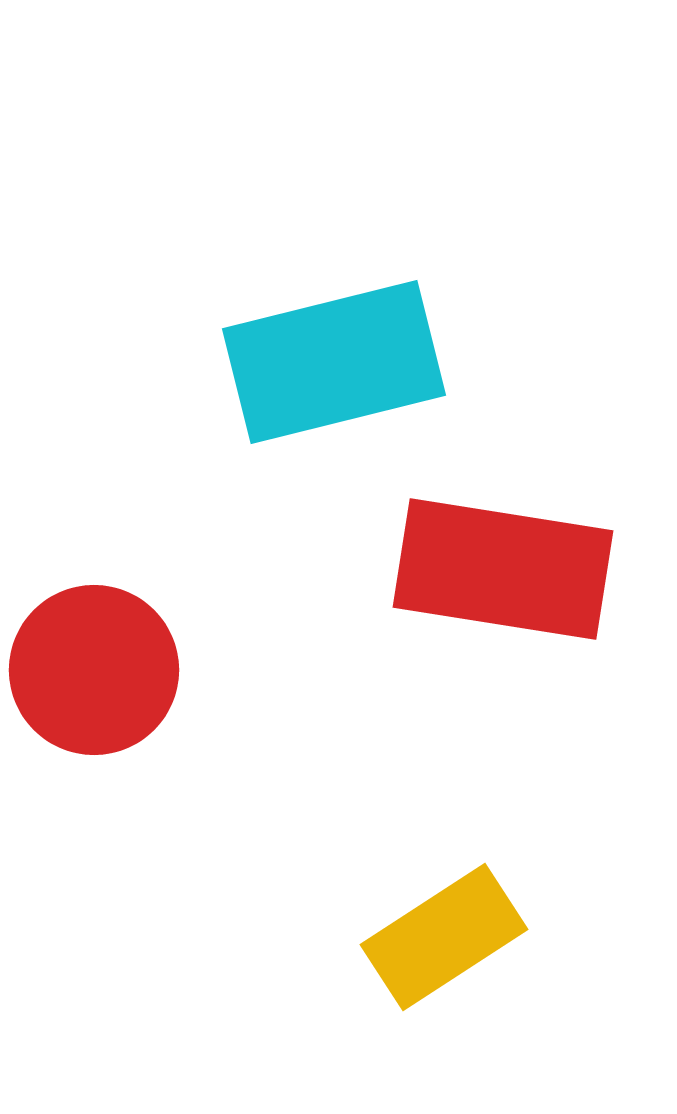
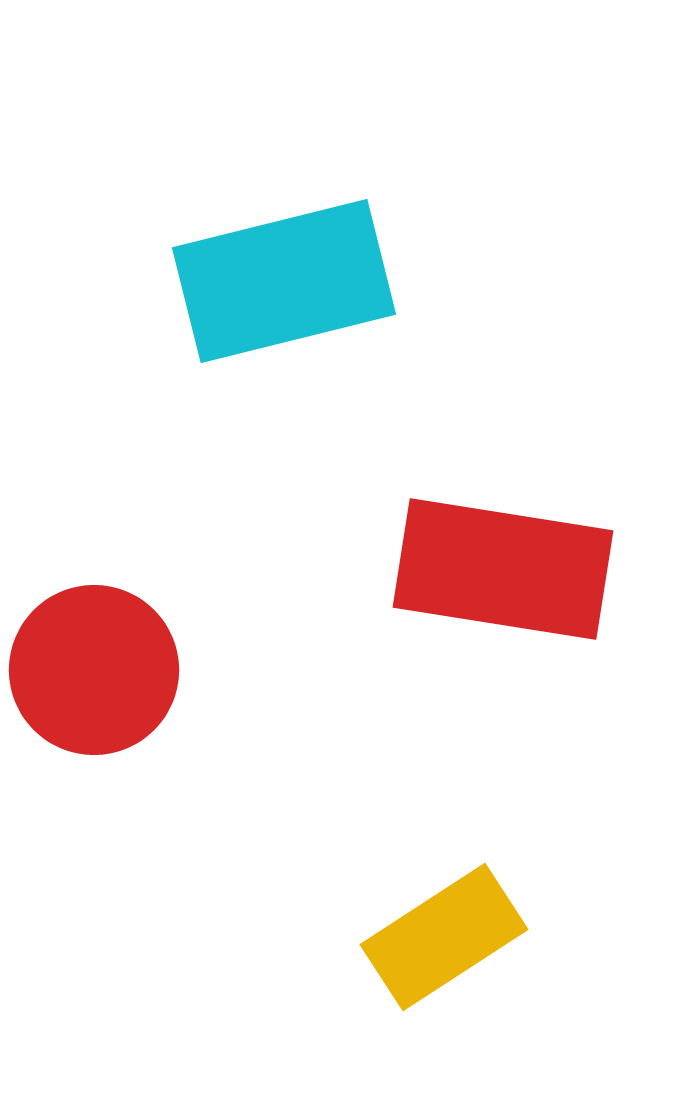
cyan rectangle: moved 50 px left, 81 px up
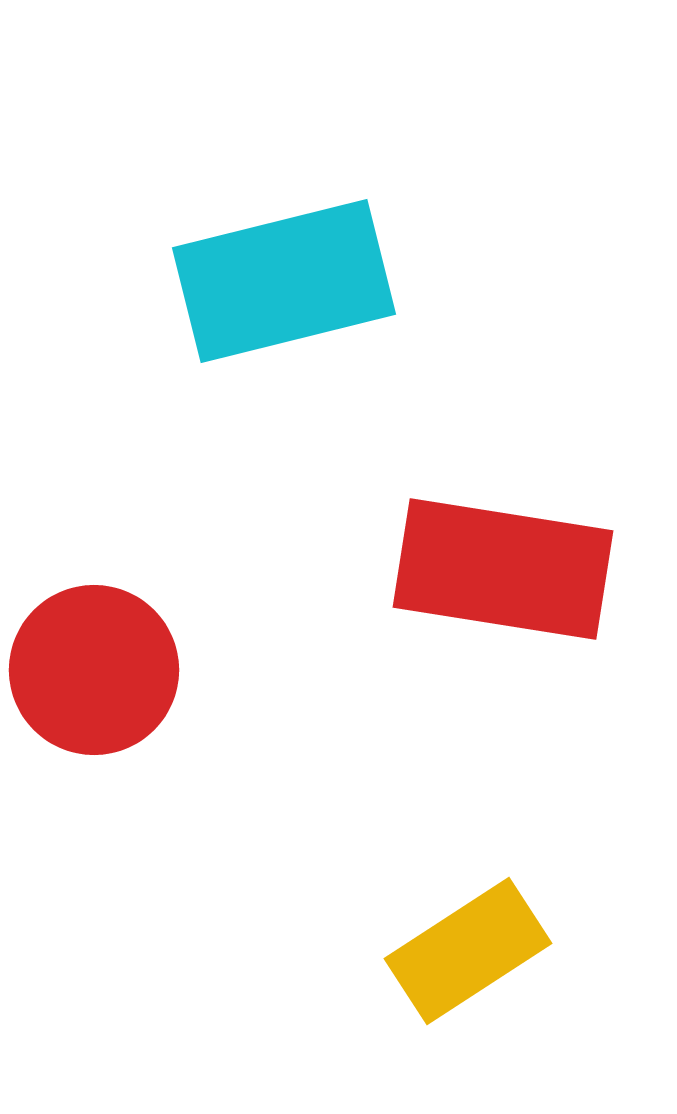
yellow rectangle: moved 24 px right, 14 px down
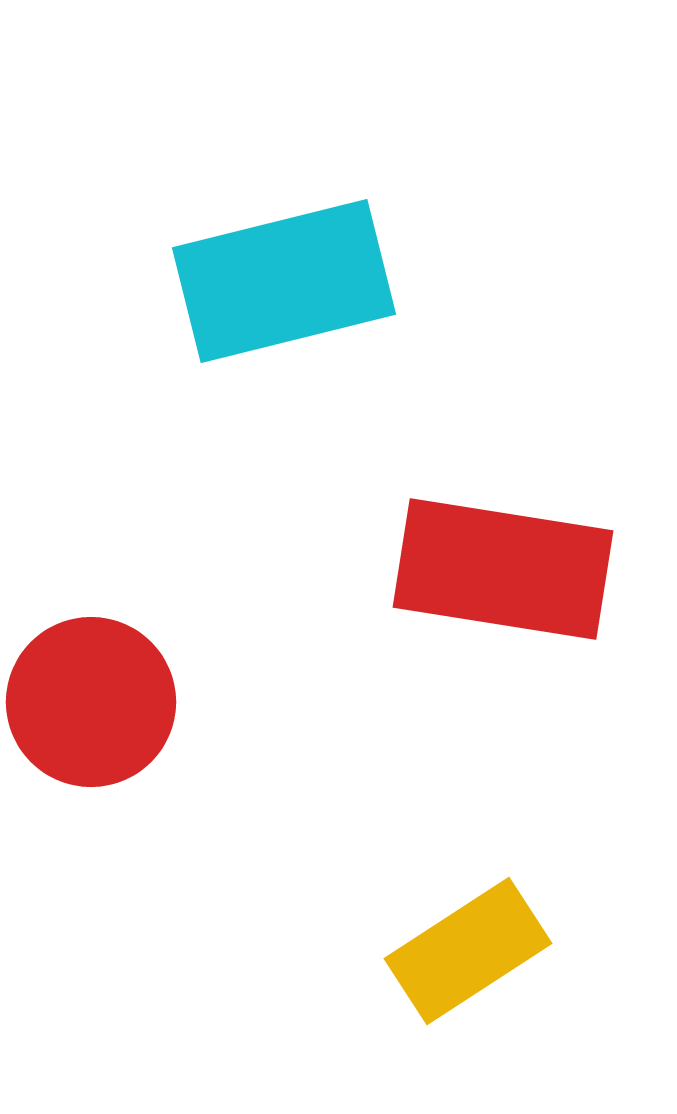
red circle: moved 3 px left, 32 px down
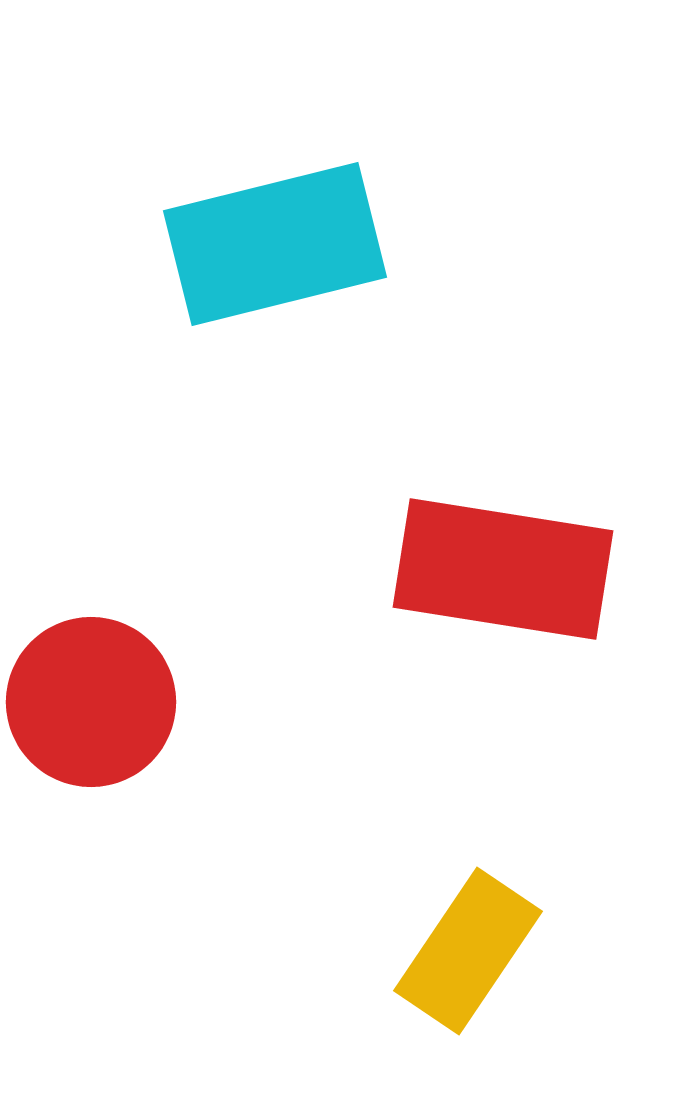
cyan rectangle: moved 9 px left, 37 px up
yellow rectangle: rotated 23 degrees counterclockwise
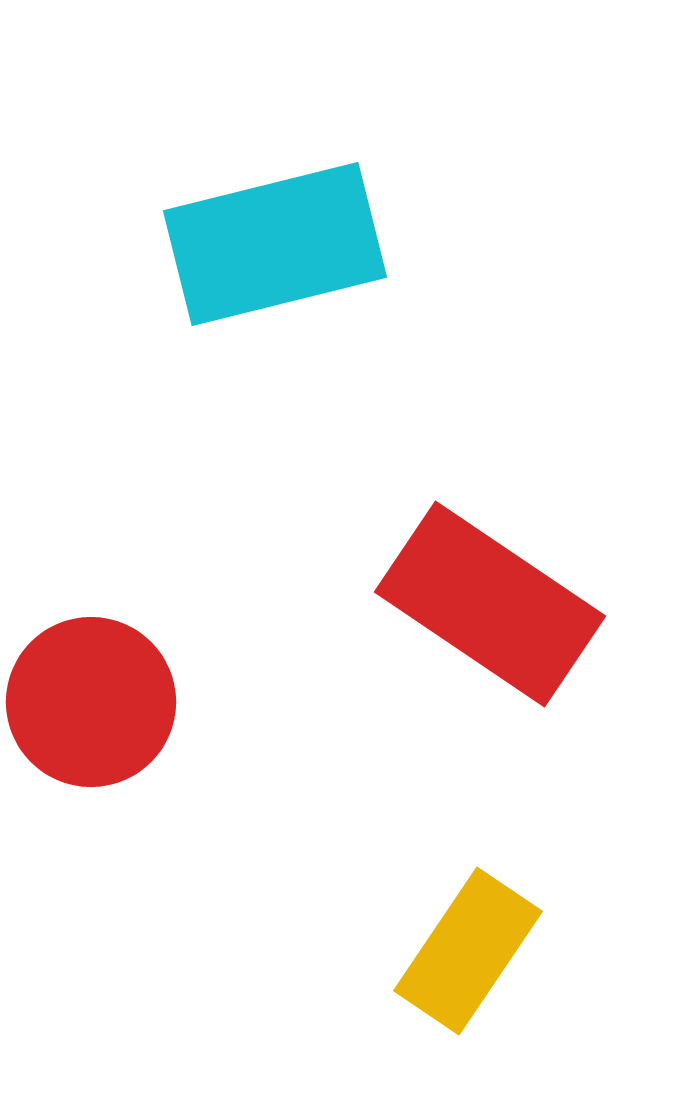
red rectangle: moved 13 px left, 35 px down; rotated 25 degrees clockwise
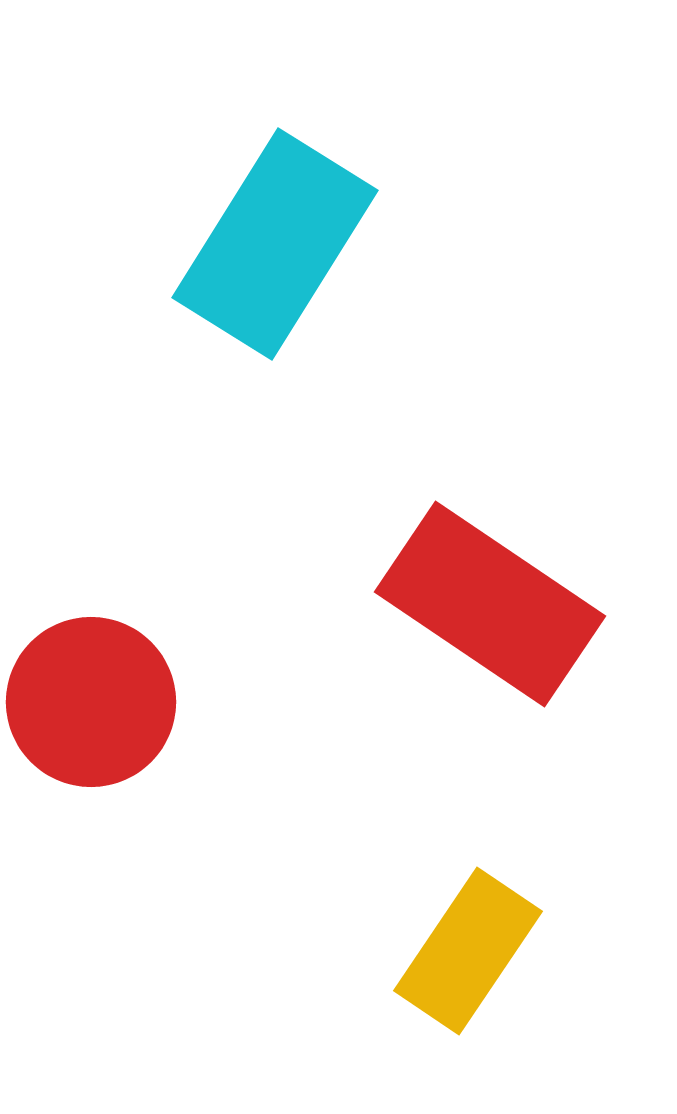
cyan rectangle: rotated 44 degrees counterclockwise
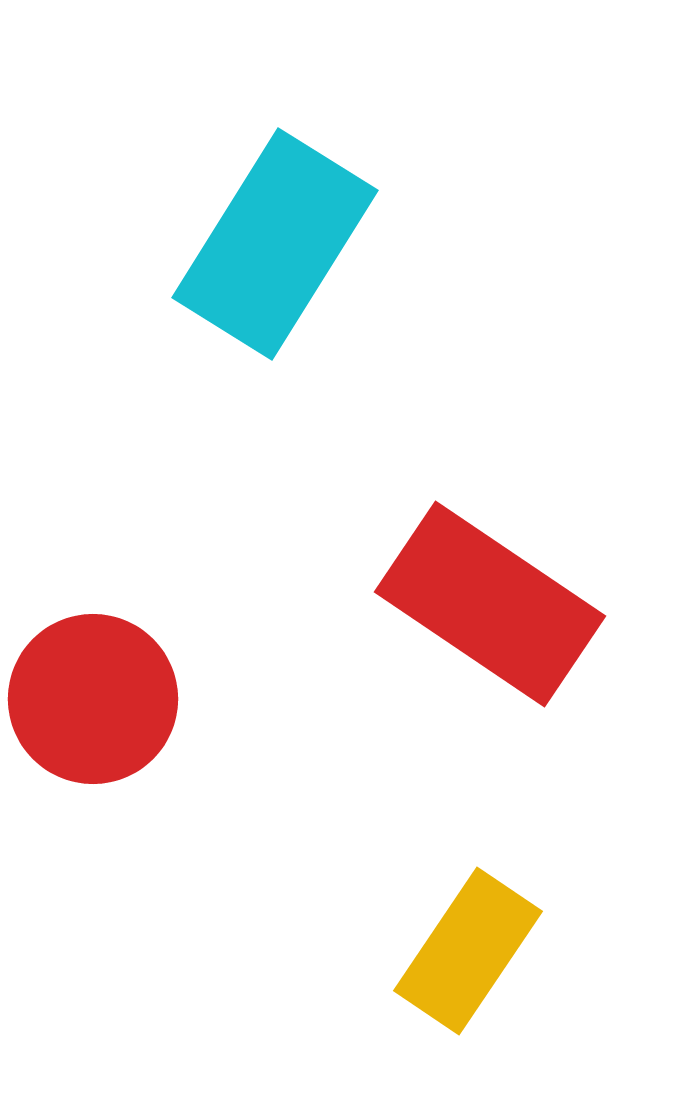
red circle: moved 2 px right, 3 px up
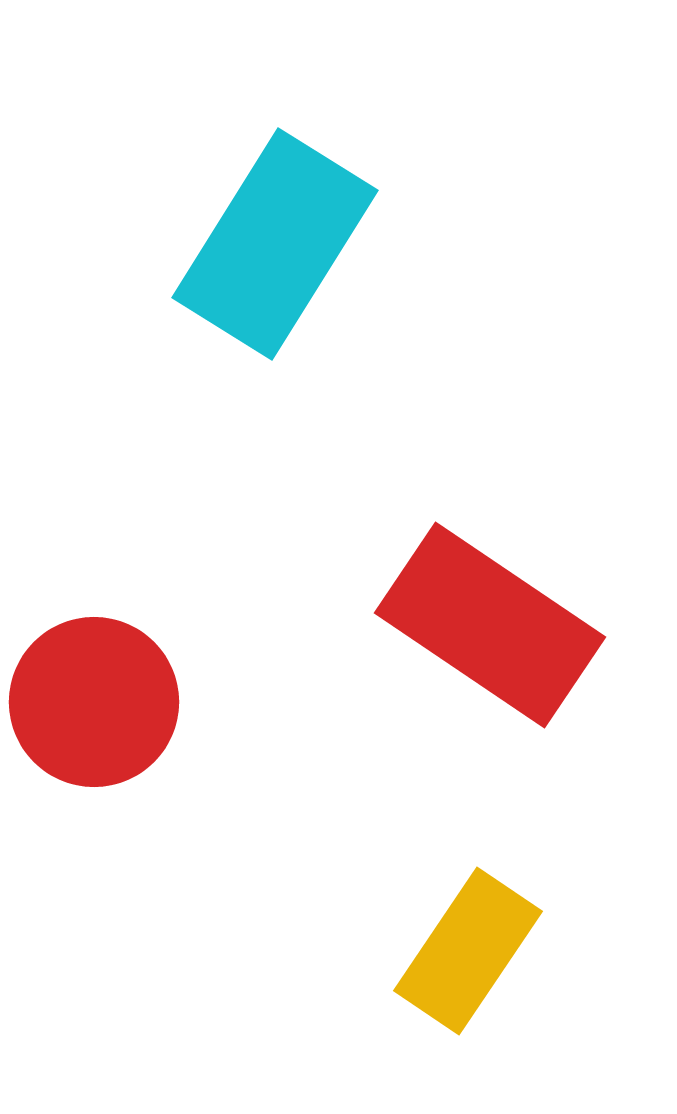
red rectangle: moved 21 px down
red circle: moved 1 px right, 3 px down
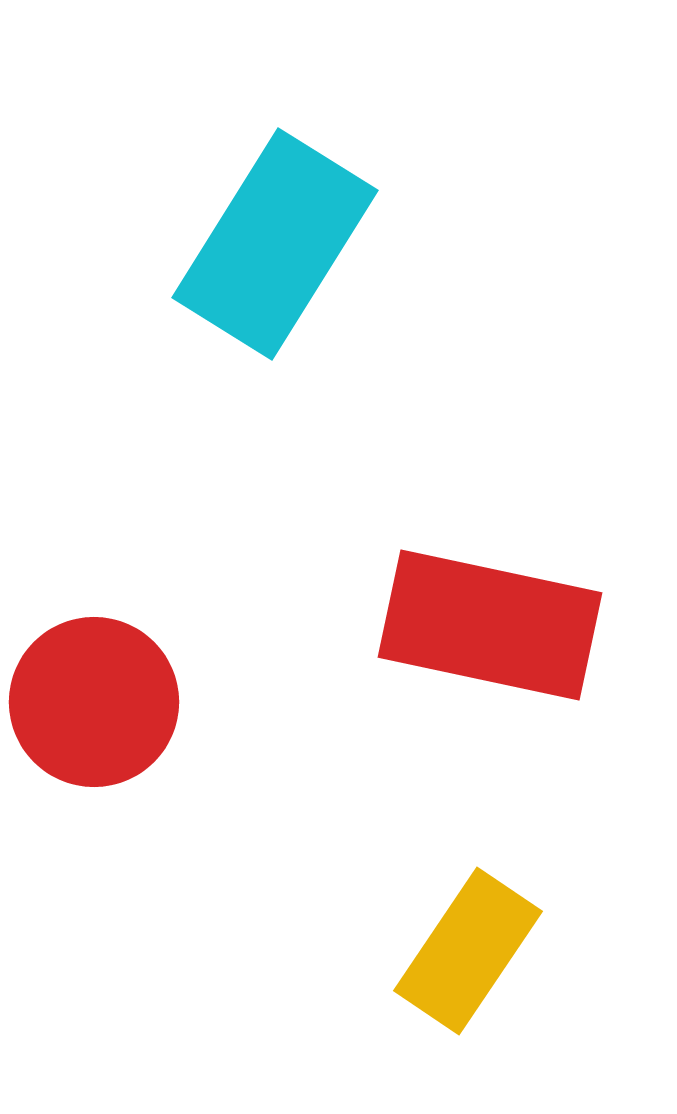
red rectangle: rotated 22 degrees counterclockwise
